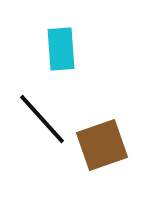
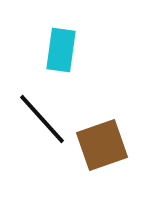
cyan rectangle: moved 1 px down; rotated 12 degrees clockwise
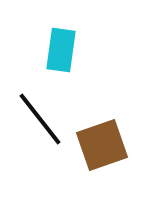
black line: moved 2 px left; rotated 4 degrees clockwise
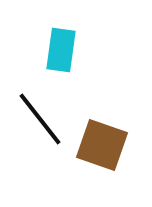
brown square: rotated 38 degrees clockwise
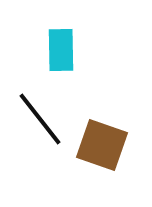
cyan rectangle: rotated 9 degrees counterclockwise
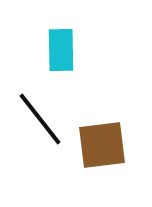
brown square: rotated 26 degrees counterclockwise
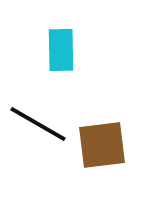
black line: moved 2 px left, 5 px down; rotated 22 degrees counterclockwise
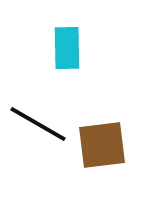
cyan rectangle: moved 6 px right, 2 px up
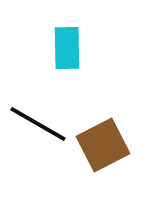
brown square: moved 1 px right; rotated 20 degrees counterclockwise
